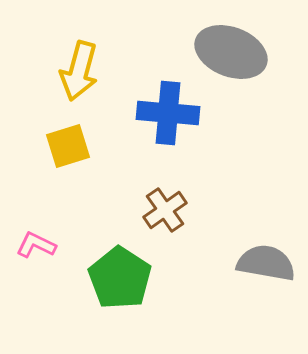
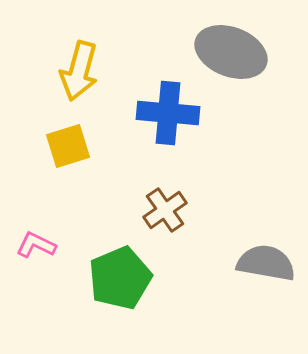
green pentagon: rotated 16 degrees clockwise
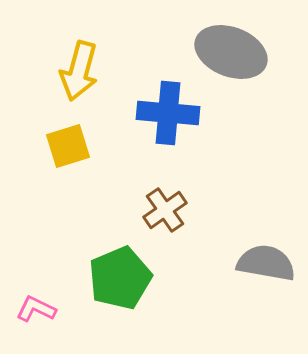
pink L-shape: moved 64 px down
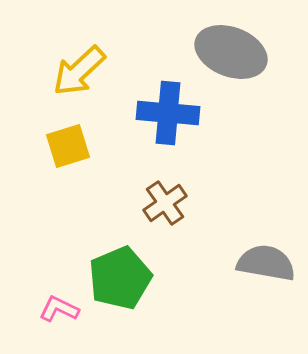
yellow arrow: rotated 32 degrees clockwise
brown cross: moved 7 px up
pink L-shape: moved 23 px right
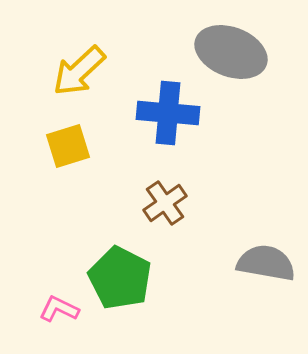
green pentagon: rotated 22 degrees counterclockwise
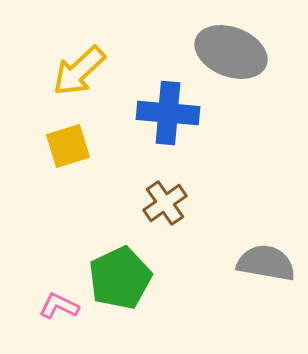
green pentagon: rotated 20 degrees clockwise
pink L-shape: moved 3 px up
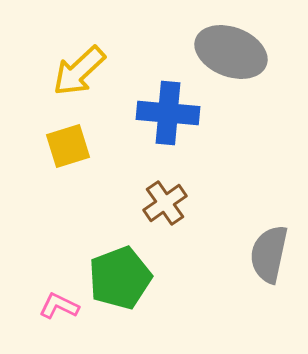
gray semicircle: moved 3 px right, 9 px up; rotated 88 degrees counterclockwise
green pentagon: rotated 4 degrees clockwise
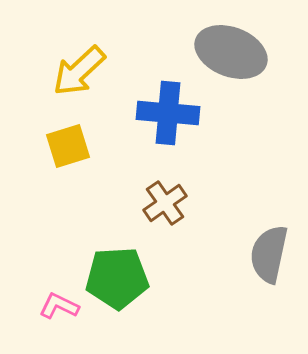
green pentagon: moved 3 px left; rotated 18 degrees clockwise
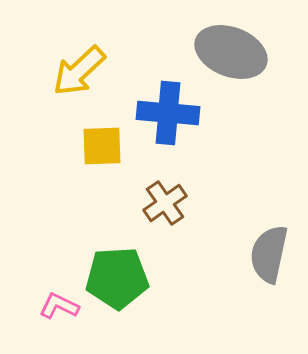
yellow square: moved 34 px right; rotated 15 degrees clockwise
